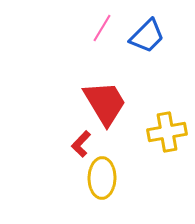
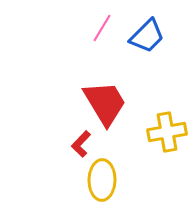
yellow ellipse: moved 2 px down
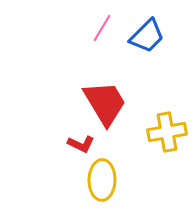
red L-shape: rotated 108 degrees counterclockwise
